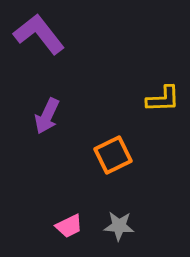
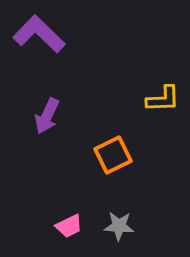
purple L-shape: rotated 8 degrees counterclockwise
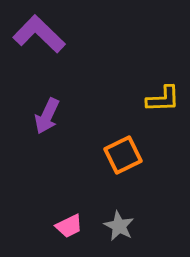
orange square: moved 10 px right
gray star: rotated 24 degrees clockwise
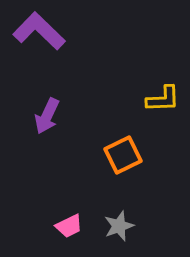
purple L-shape: moved 3 px up
gray star: rotated 24 degrees clockwise
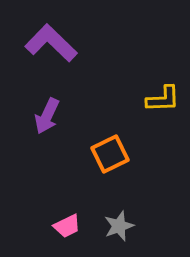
purple L-shape: moved 12 px right, 12 px down
orange square: moved 13 px left, 1 px up
pink trapezoid: moved 2 px left
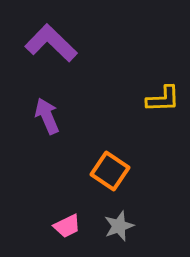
purple arrow: rotated 132 degrees clockwise
orange square: moved 17 px down; rotated 30 degrees counterclockwise
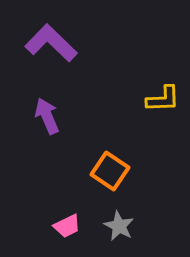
gray star: rotated 24 degrees counterclockwise
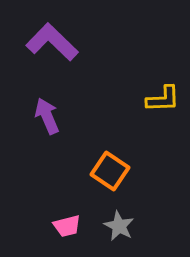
purple L-shape: moved 1 px right, 1 px up
pink trapezoid: rotated 12 degrees clockwise
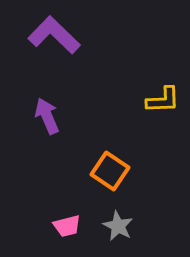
purple L-shape: moved 2 px right, 7 px up
yellow L-shape: moved 1 px down
gray star: moved 1 px left
